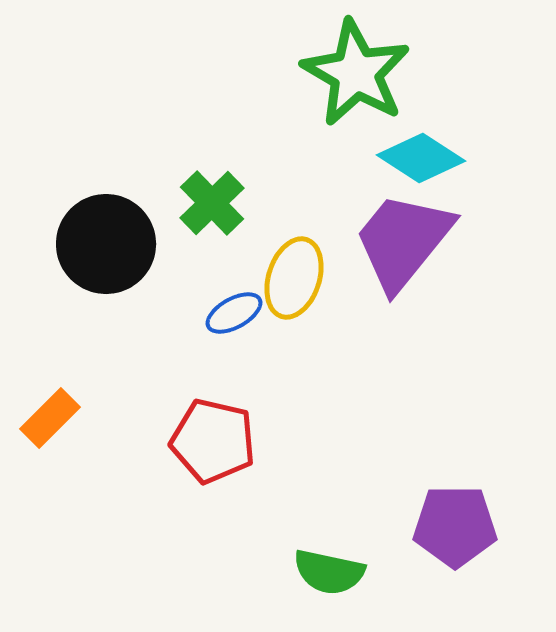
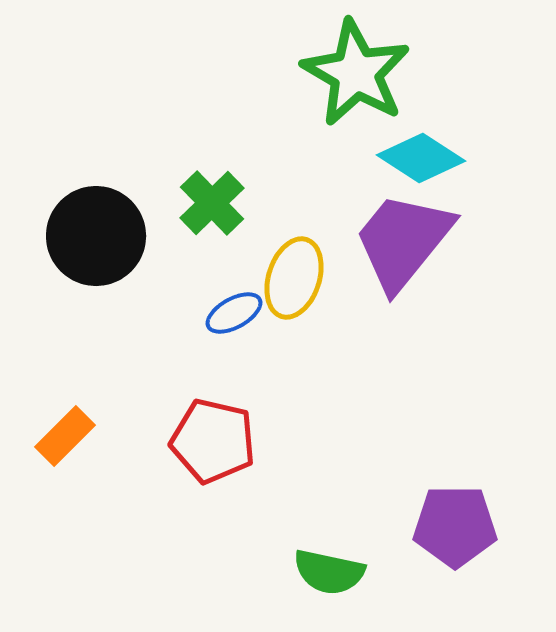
black circle: moved 10 px left, 8 px up
orange rectangle: moved 15 px right, 18 px down
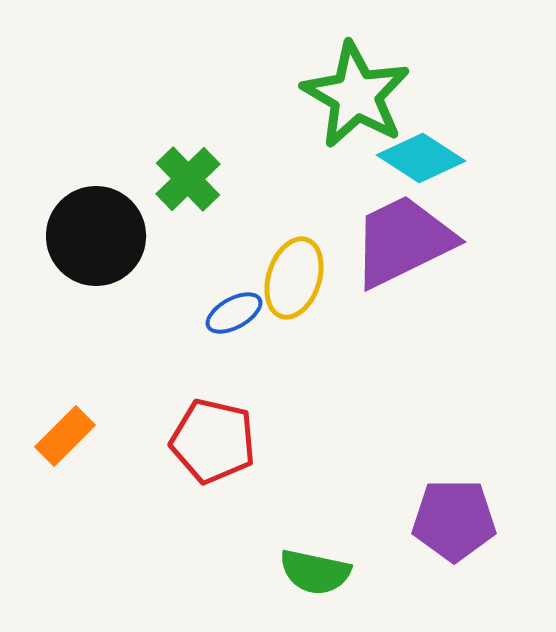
green star: moved 22 px down
green cross: moved 24 px left, 24 px up
purple trapezoid: rotated 25 degrees clockwise
purple pentagon: moved 1 px left, 6 px up
green semicircle: moved 14 px left
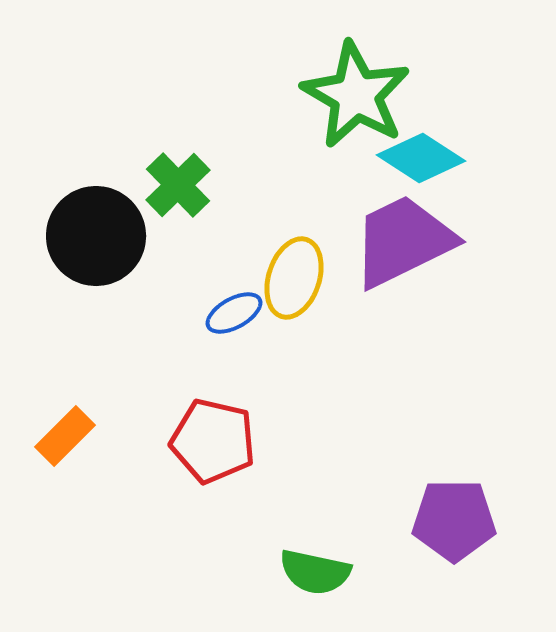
green cross: moved 10 px left, 6 px down
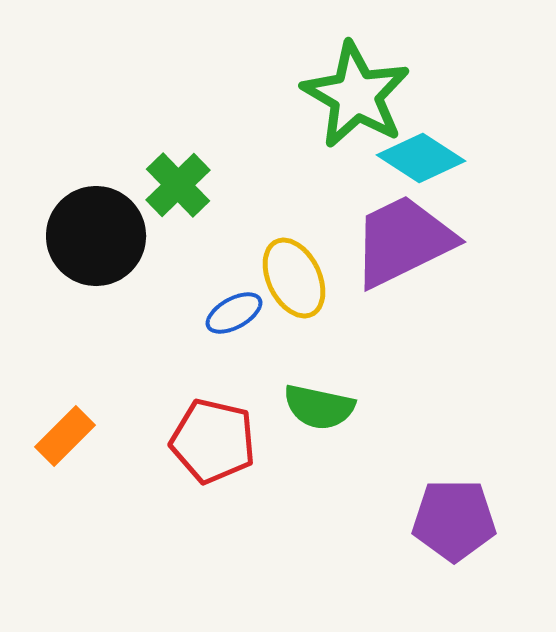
yellow ellipse: rotated 44 degrees counterclockwise
green semicircle: moved 4 px right, 165 px up
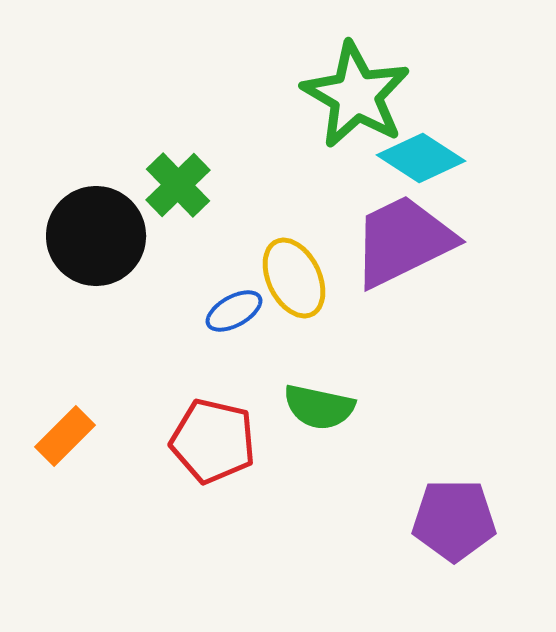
blue ellipse: moved 2 px up
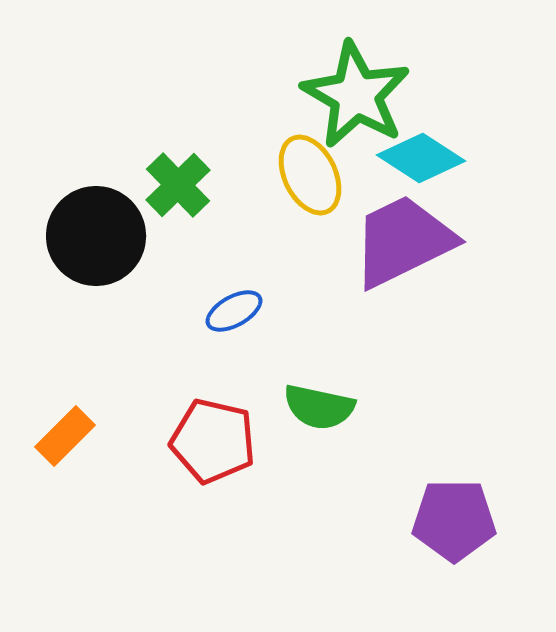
yellow ellipse: moved 16 px right, 103 px up
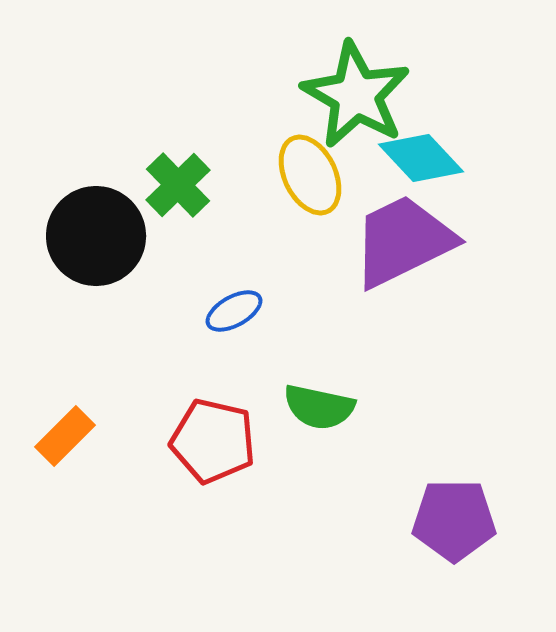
cyan diamond: rotated 14 degrees clockwise
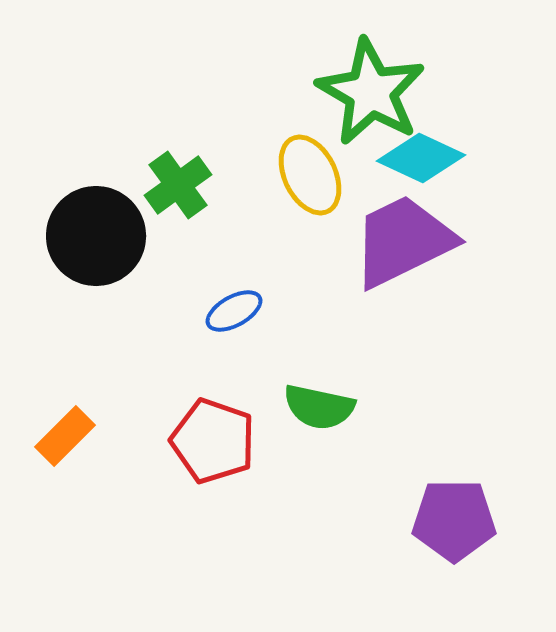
green star: moved 15 px right, 3 px up
cyan diamond: rotated 22 degrees counterclockwise
green cross: rotated 8 degrees clockwise
red pentagon: rotated 6 degrees clockwise
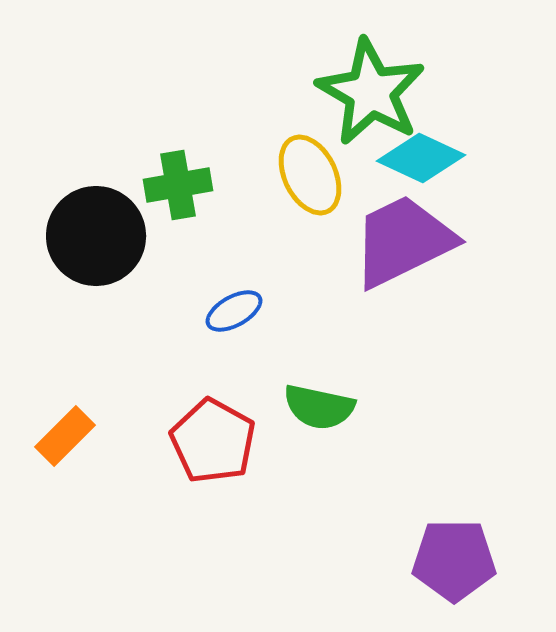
green cross: rotated 26 degrees clockwise
red pentagon: rotated 10 degrees clockwise
purple pentagon: moved 40 px down
